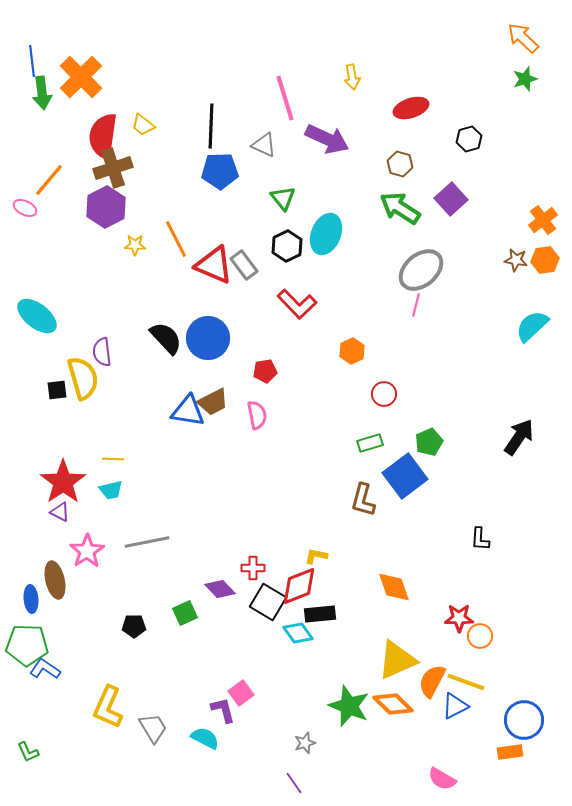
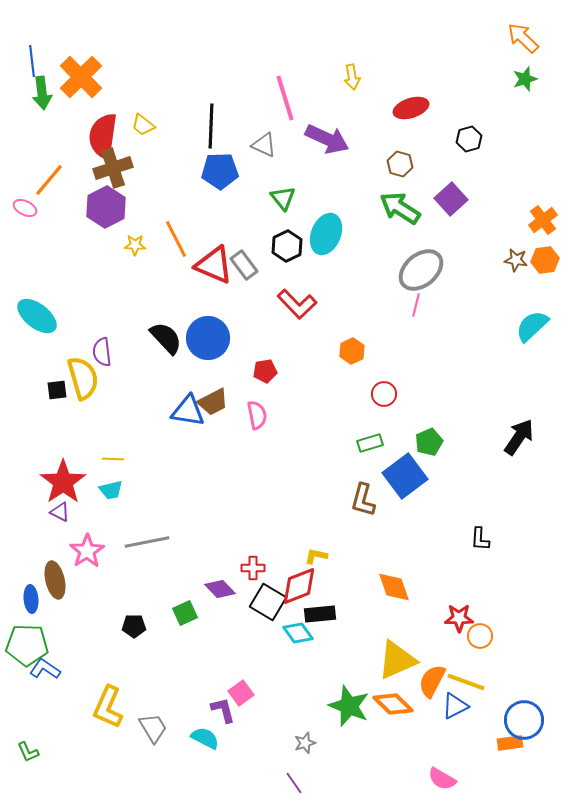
orange rectangle at (510, 752): moved 9 px up
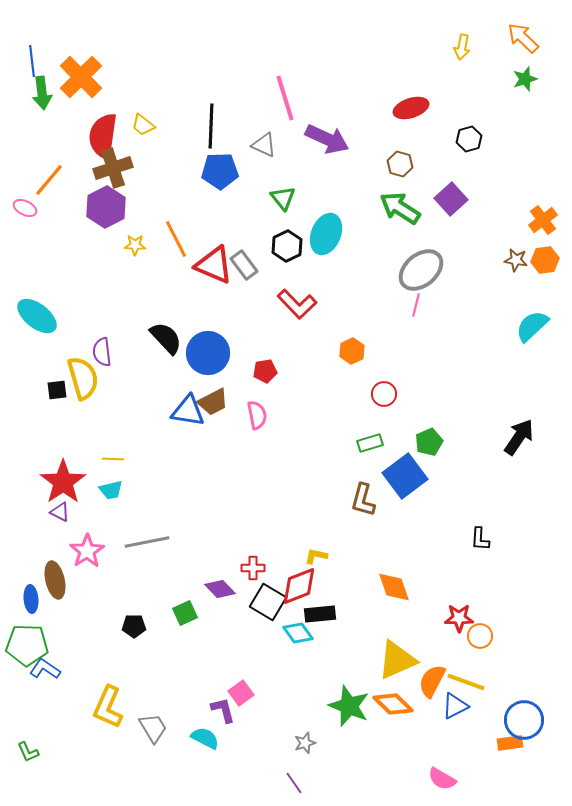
yellow arrow at (352, 77): moved 110 px right, 30 px up; rotated 20 degrees clockwise
blue circle at (208, 338): moved 15 px down
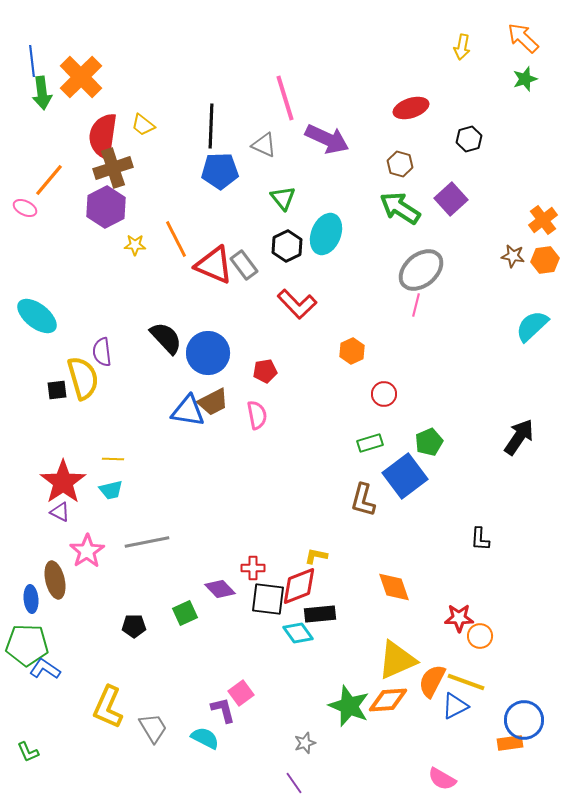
brown star at (516, 260): moved 3 px left, 4 px up
black square at (268, 602): moved 3 px up; rotated 24 degrees counterclockwise
orange diamond at (393, 704): moved 5 px left, 4 px up; rotated 48 degrees counterclockwise
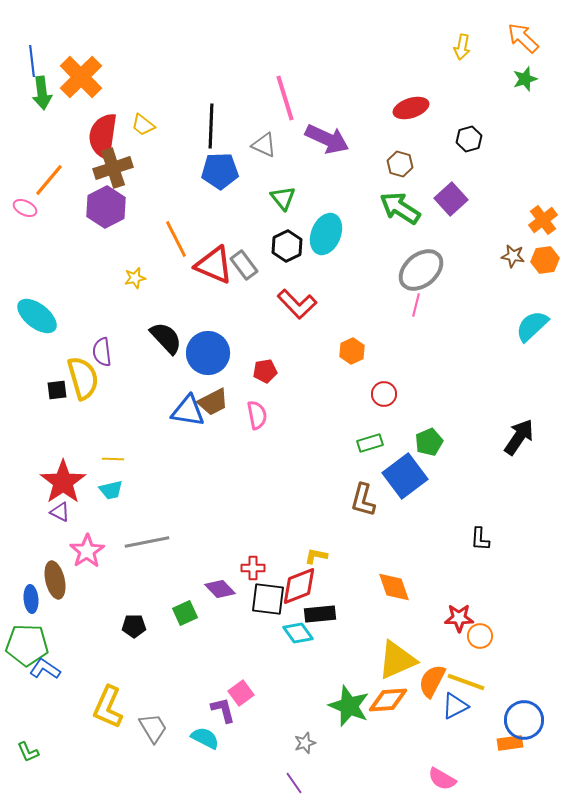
yellow star at (135, 245): moved 33 px down; rotated 15 degrees counterclockwise
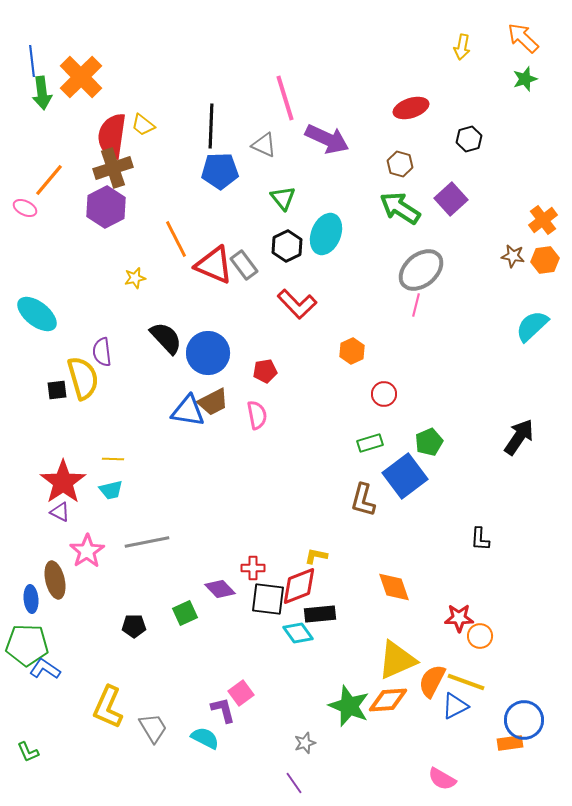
red semicircle at (103, 136): moved 9 px right
cyan ellipse at (37, 316): moved 2 px up
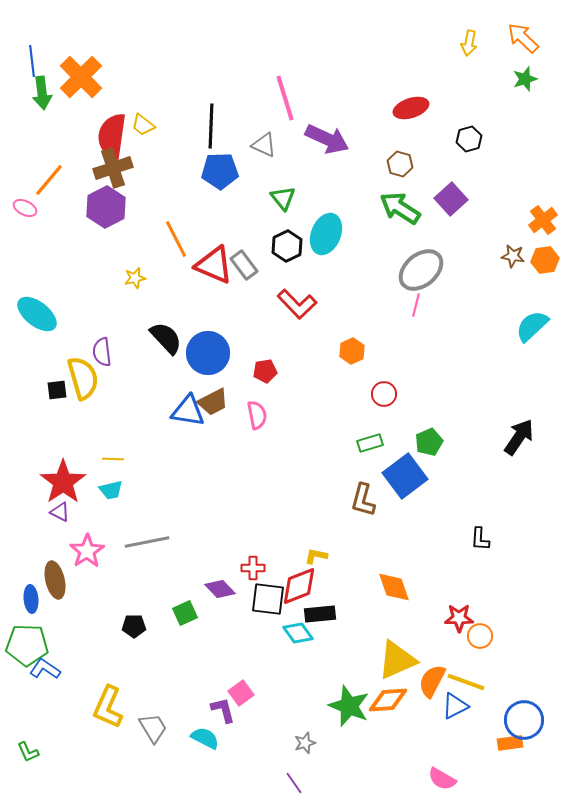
yellow arrow at (462, 47): moved 7 px right, 4 px up
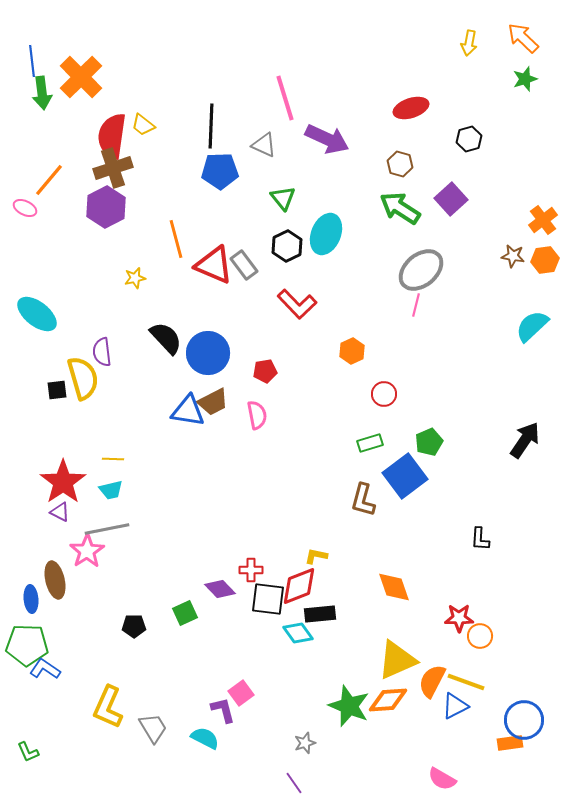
orange line at (176, 239): rotated 12 degrees clockwise
black arrow at (519, 437): moved 6 px right, 3 px down
gray line at (147, 542): moved 40 px left, 13 px up
red cross at (253, 568): moved 2 px left, 2 px down
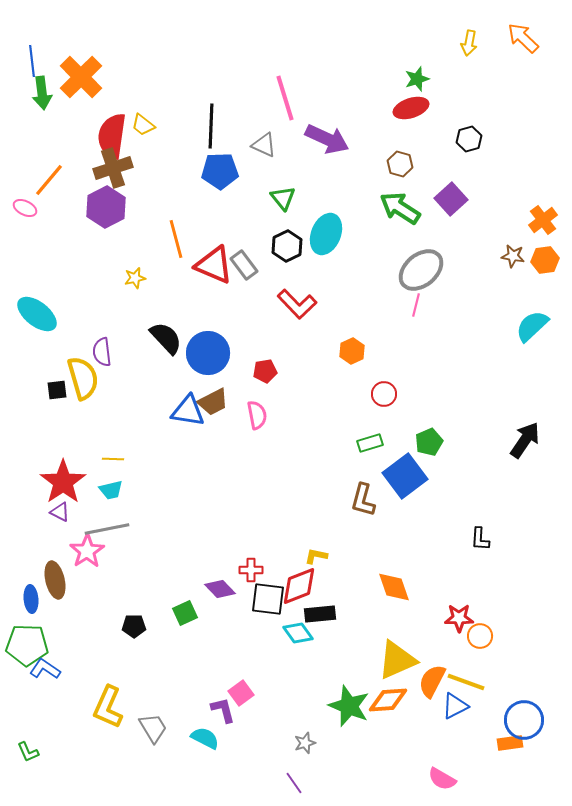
green star at (525, 79): moved 108 px left
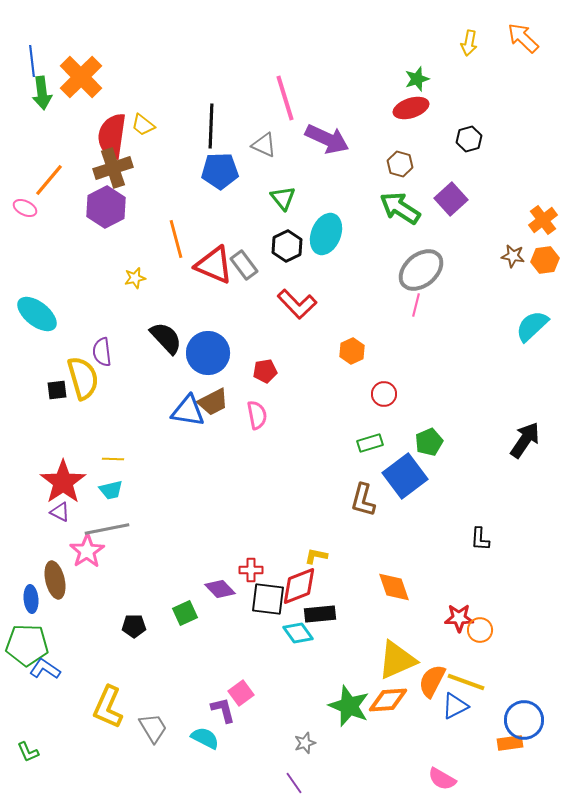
orange circle at (480, 636): moved 6 px up
